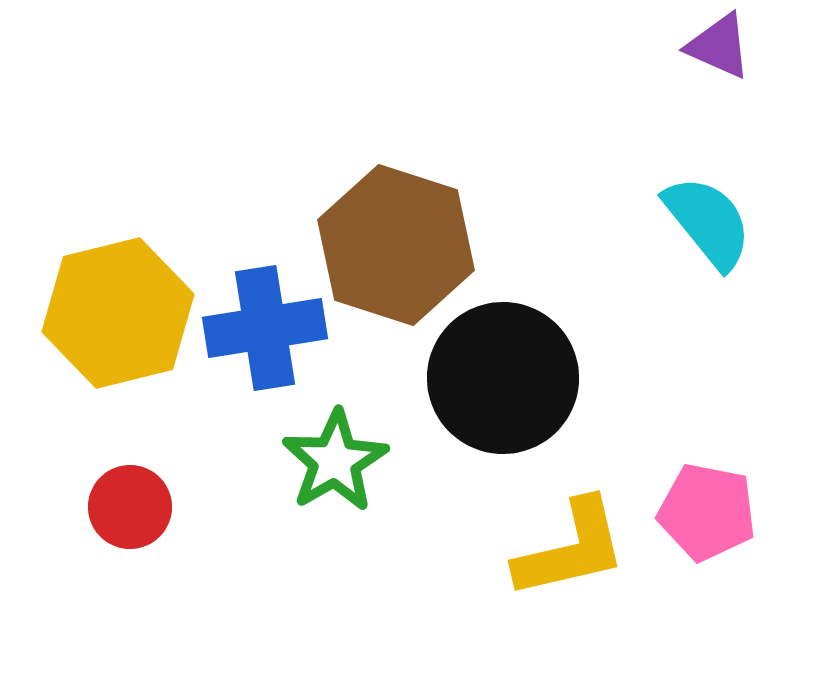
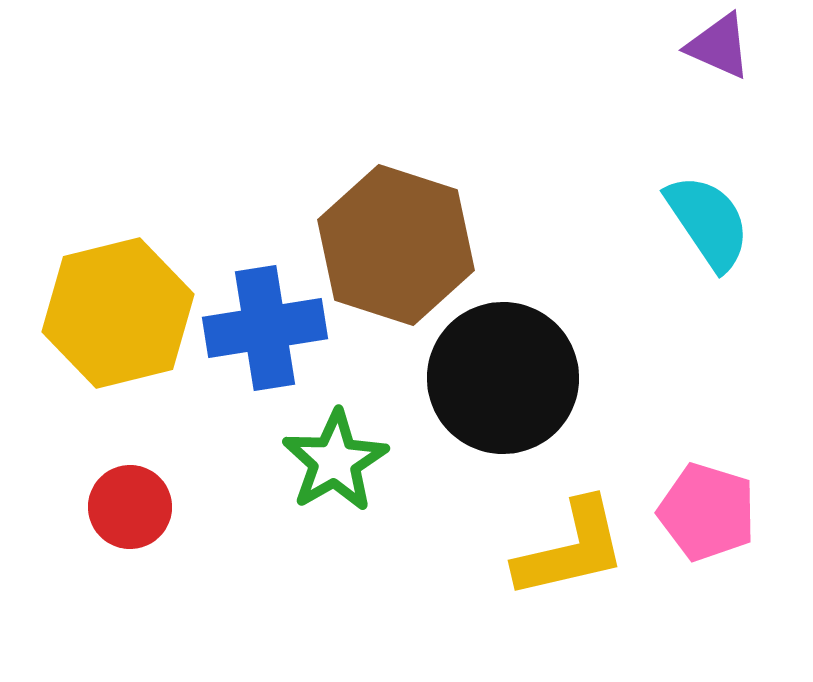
cyan semicircle: rotated 5 degrees clockwise
pink pentagon: rotated 6 degrees clockwise
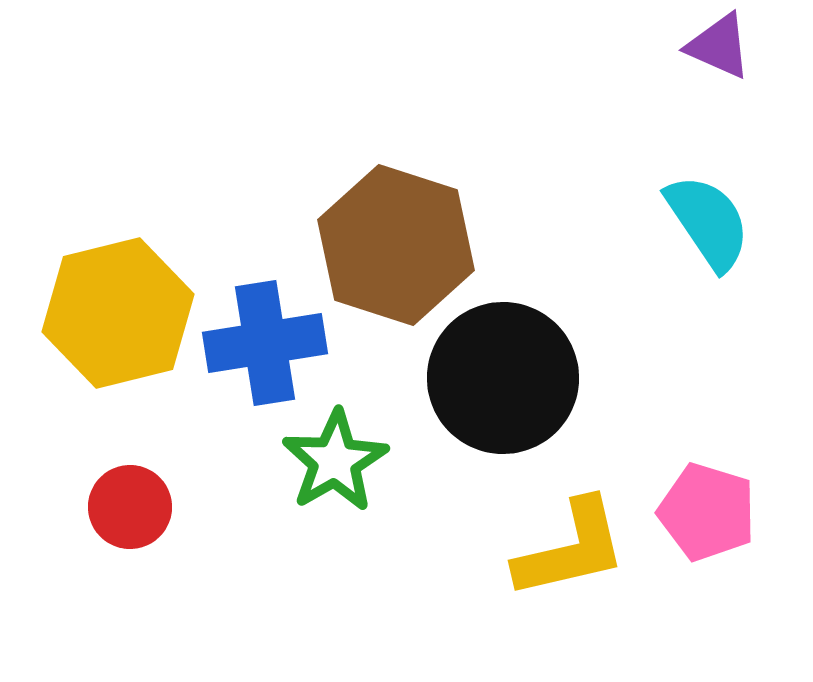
blue cross: moved 15 px down
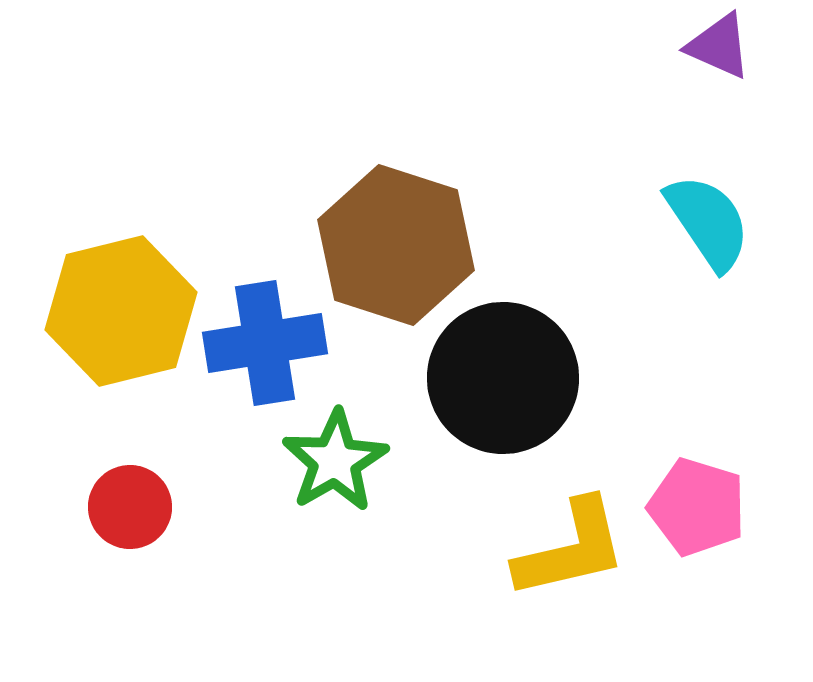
yellow hexagon: moved 3 px right, 2 px up
pink pentagon: moved 10 px left, 5 px up
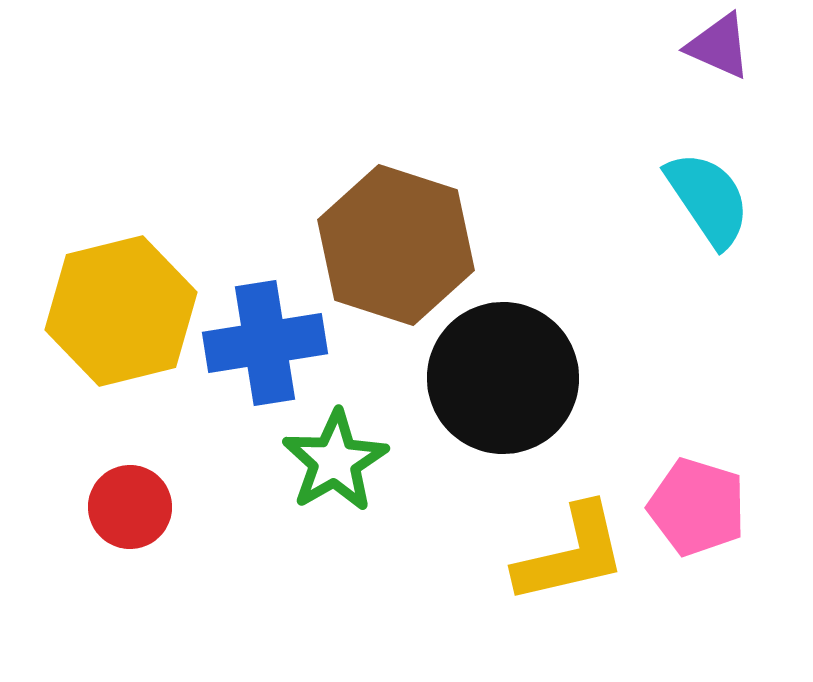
cyan semicircle: moved 23 px up
yellow L-shape: moved 5 px down
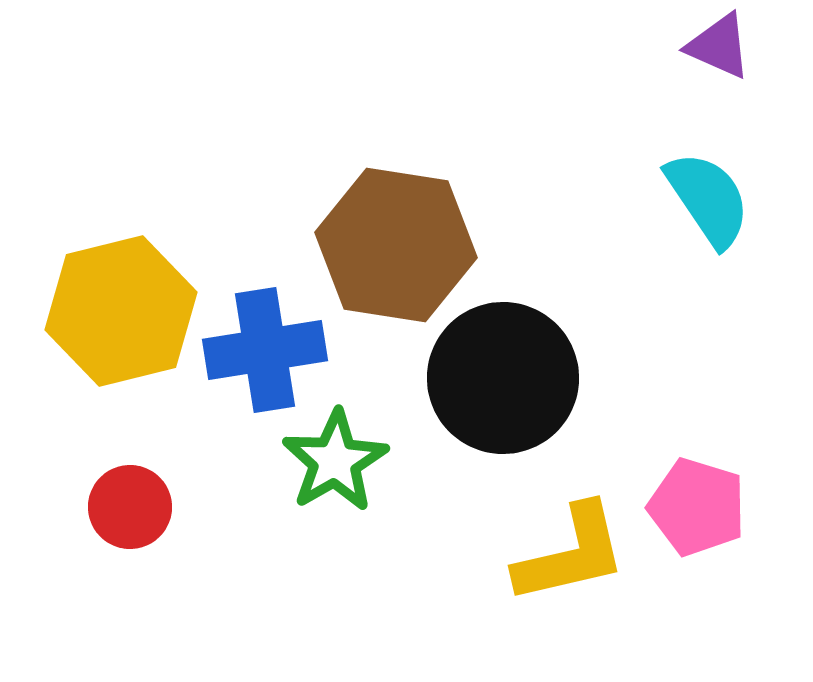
brown hexagon: rotated 9 degrees counterclockwise
blue cross: moved 7 px down
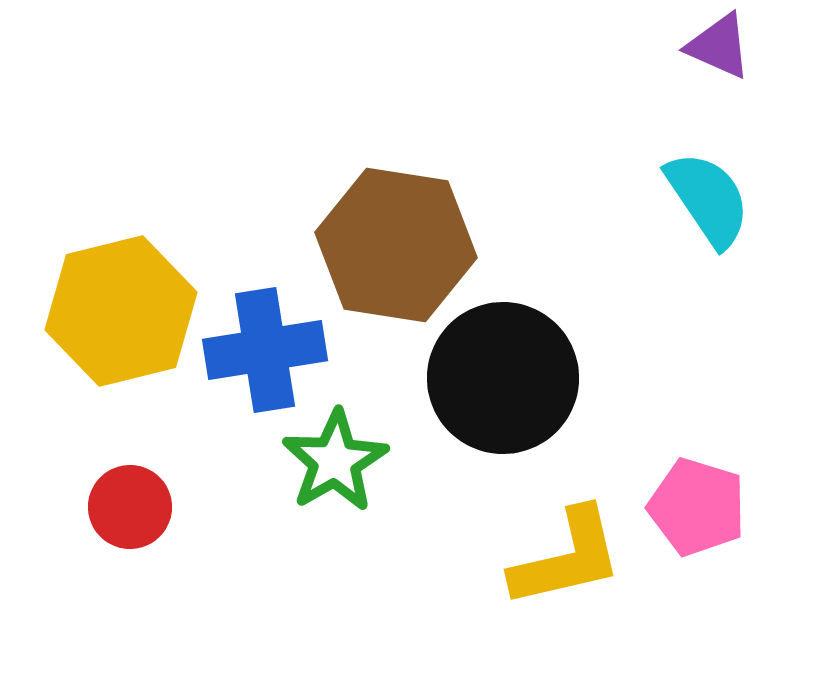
yellow L-shape: moved 4 px left, 4 px down
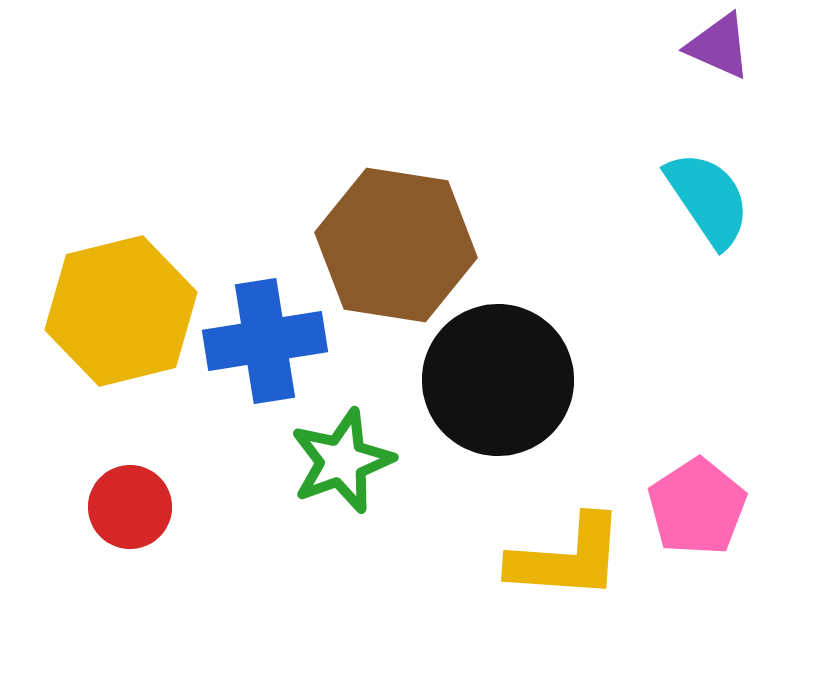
blue cross: moved 9 px up
black circle: moved 5 px left, 2 px down
green star: moved 7 px right; rotated 10 degrees clockwise
pink pentagon: rotated 22 degrees clockwise
yellow L-shape: rotated 17 degrees clockwise
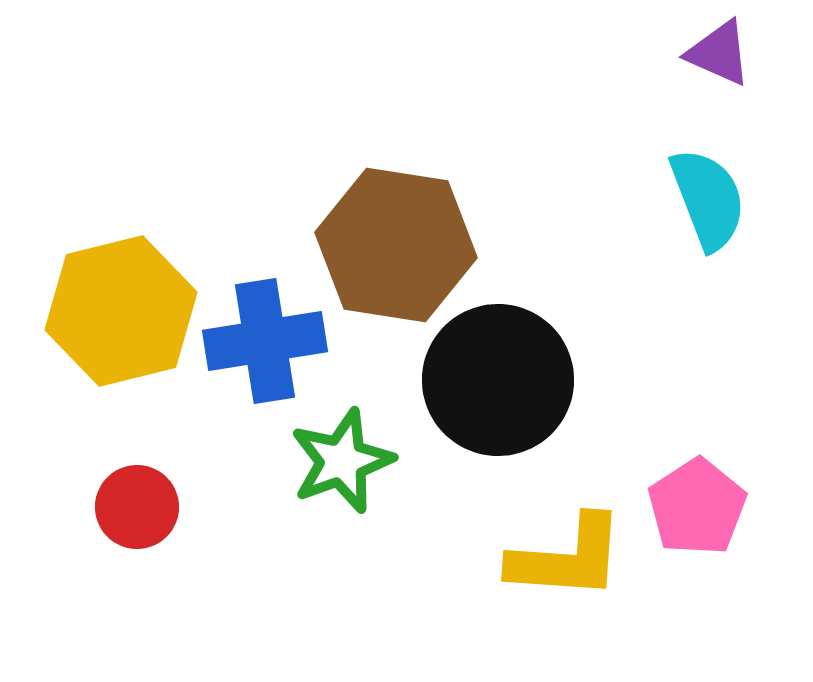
purple triangle: moved 7 px down
cyan semicircle: rotated 13 degrees clockwise
red circle: moved 7 px right
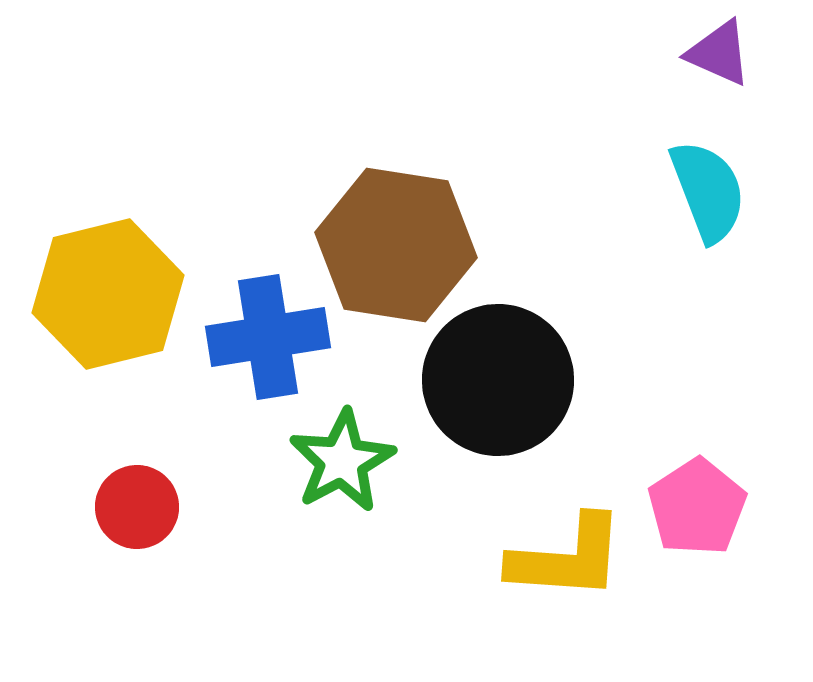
cyan semicircle: moved 8 px up
yellow hexagon: moved 13 px left, 17 px up
blue cross: moved 3 px right, 4 px up
green star: rotated 8 degrees counterclockwise
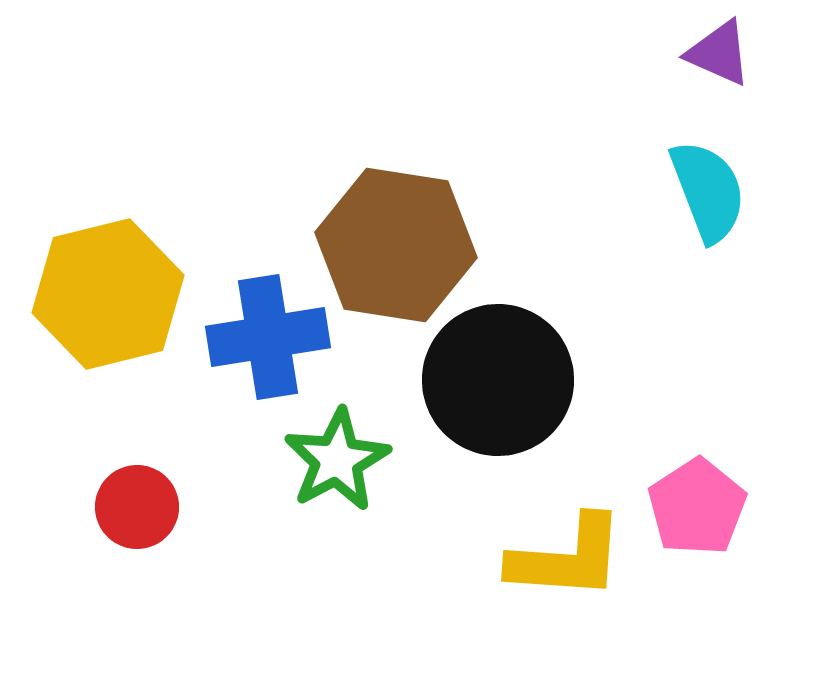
green star: moved 5 px left, 1 px up
